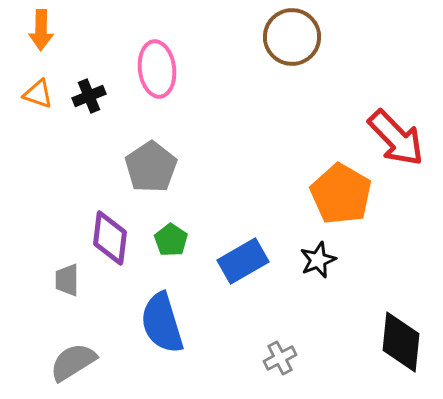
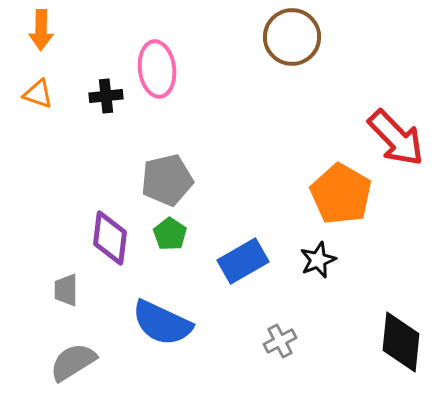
black cross: moved 17 px right; rotated 16 degrees clockwise
gray pentagon: moved 16 px right, 13 px down; rotated 21 degrees clockwise
green pentagon: moved 1 px left, 6 px up
gray trapezoid: moved 1 px left, 10 px down
blue semicircle: rotated 48 degrees counterclockwise
gray cross: moved 17 px up
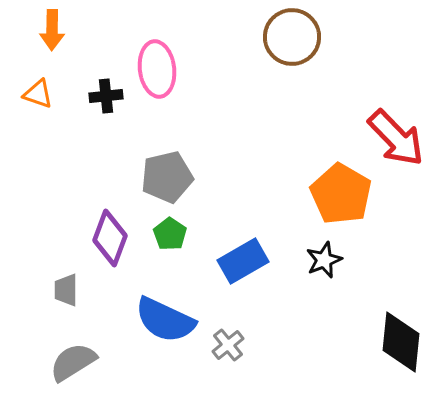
orange arrow: moved 11 px right
gray pentagon: moved 3 px up
purple diamond: rotated 14 degrees clockwise
black star: moved 6 px right
blue semicircle: moved 3 px right, 3 px up
gray cross: moved 52 px left, 4 px down; rotated 12 degrees counterclockwise
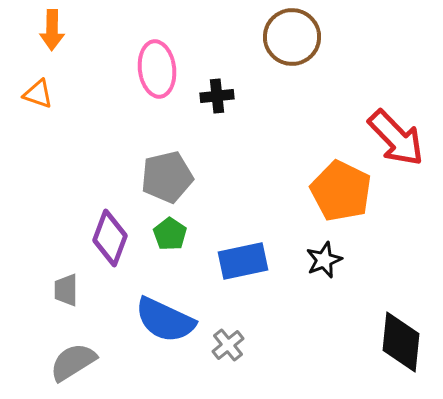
black cross: moved 111 px right
orange pentagon: moved 3 px up; rotated 4 degrees counterclockwise
blue rectangle: rotated 18 degrees clockwise
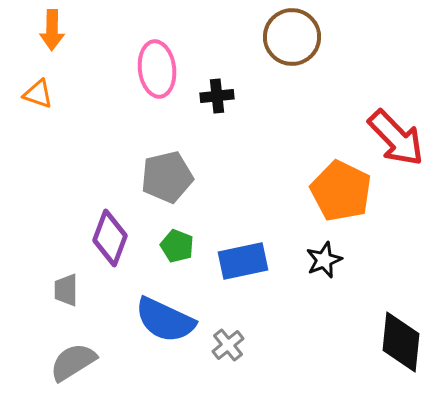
green pentagon: moved 7 px right, 12 px down; rotated 12 degrees counterclockwise
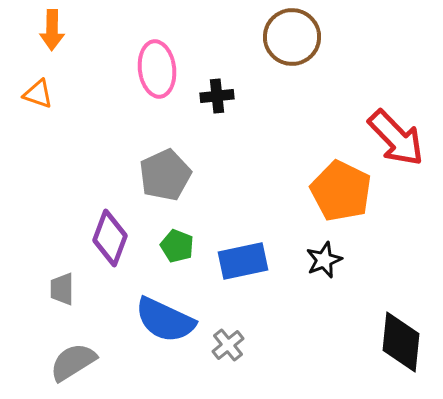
gray pentagon: moved 2 px left, 2 px up; rotated 12 degrees counterclockwise
gray trapezoid: moved 4 px left, 1 px up
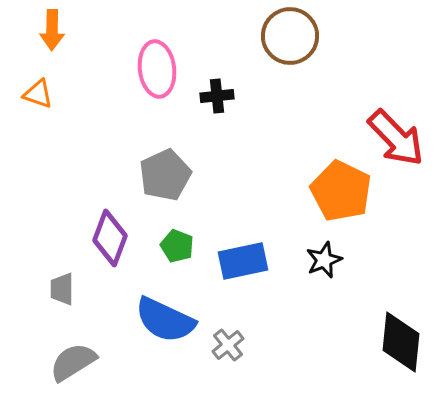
brown circle: moved 2 px left, 1 px up
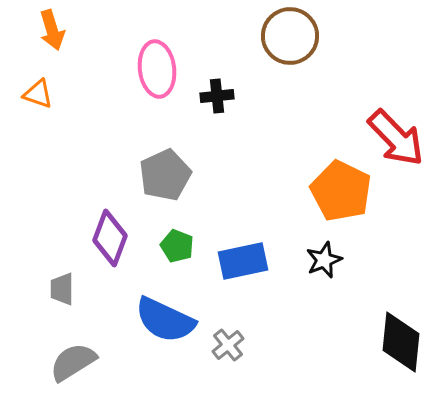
orange arrow: rotated 18 degrees counterclockwise
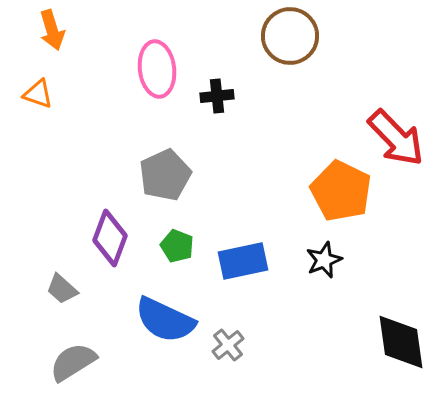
gray trapezoid: rotated 48 degrees counterclockwise
black diamond: rotated 14 degrees counterclockwise
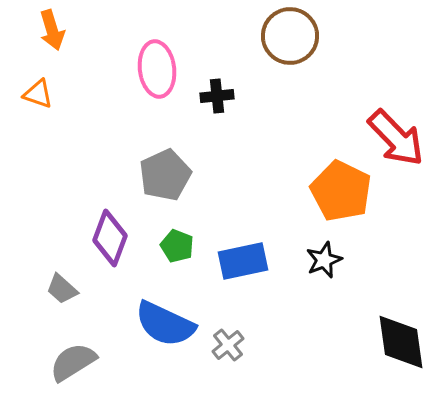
blue semicircle: moved 4 px down
